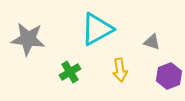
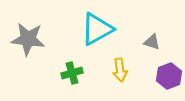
green cross: moved 2 px right, 1 px down; rotated 15 degrees clockwise
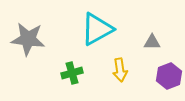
gray triangle: rotated 18 degrees counterclockwise
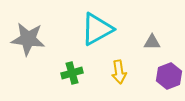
yellow arrow: moved 1 px left, 2 px down
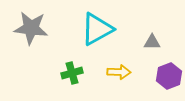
gray star: moved 3 px right, 11 px up
yellow arrow: rotated 80 degrees counterclockwise
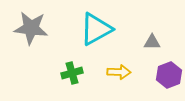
cyan triangle: moved 1 px left
purple hexagon: moved 1 px up
